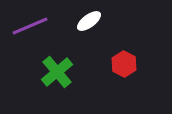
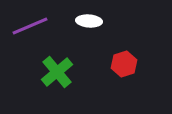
white ellipse: rotated 40 degrees clockwise
red hexagon: rotated 15 degrees clockwise
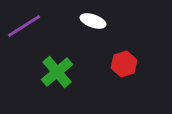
white ellipse: moved 4 px right; rotated 15 degrees clockwise
purple line: moved 6 px left; rotated 9 degrees counterclockwise
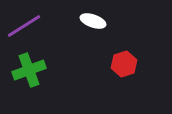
green cross: moved 28 px left, 2 px up; rotated 20 degrees clockwise
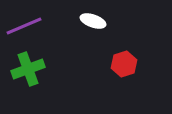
purple line: rotated 9 degrees clockwise
green cross: moved 1 px left, 1 px up
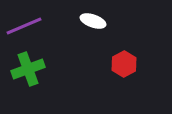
red hexagon: rotated 10 degrees counterclockwise
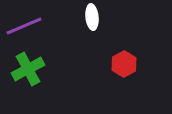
white ellipse: moved 1 px left, 4 px up; rotated 65 degrees clockwise
green cross: rotated 8 degrees counterclockwise
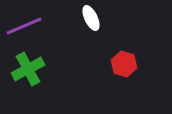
white ellipse: moved 1 px left, 1 px down; rotated 20 degrees counterclockwise
red hexagon: rotated 15 degrees counterclockwise
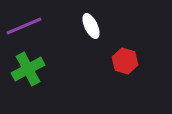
white ellipse: moved 8 px down
red hexagon: moved 1 px right, 3 px up
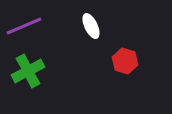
green cross: moved 2 px down
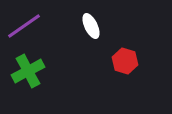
purple line: rotated 12 degrees counterclockwise
